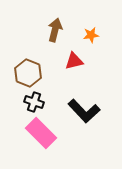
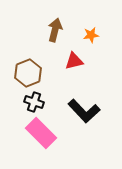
brown hexagon: rotated 16 degrees clockwise
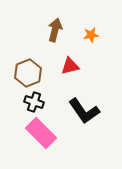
red triangle: moved 4 px left, 5 px down
black L-shape: rotated 8 degrees clockwise
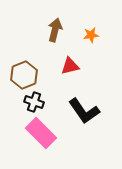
brown hexagon: moved 4 px left, 2 px down
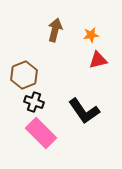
red triangle: moved 28 px right, 6 px up
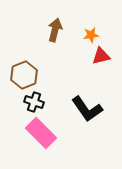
red triangle: moved 3 px right, 4 px up
black L-shape: moved 3 px right, 2 px up
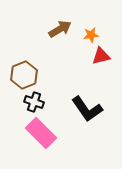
brown arrow: moved 5 px right, 1 px up; rotated 45 degrees clockwise
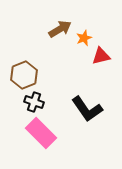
orange star: moved 7 px left, 3 px down; rotated 14 degrees counterclockwise
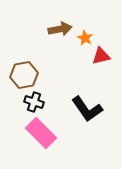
brown arrow: rotated 20 degrees clockwise
orange star: moved 1 px right; rotated 21 degrees counterclockwise
brown hexagon: rotated 12 degrees clockwise
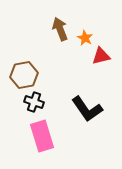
brown arrow: rotated 100 degrees counterclockwise
pink rectangle: moved 1 px right, 3 px down; rotated 28 degrees clockwise
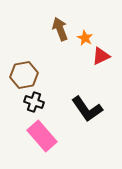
red triangle: rotated 12 degrees counterclockwise
pink rectangle: rotated 24 degrees counterclockwise
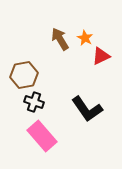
brown arrow: moved 10 px down; rotated 10 degrees counterclockwise
